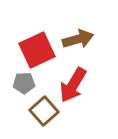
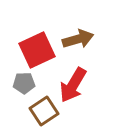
brown square: rotated 8 degrees clockwise
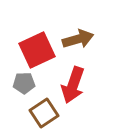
red arrow: rotated 12 degrees counterclockwise
brown square: moved 2 px down
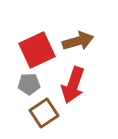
brown arrow: moved 2 px down
gray pentagon: moved 5 px right, 1 px down
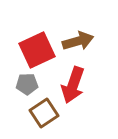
gray pentagon: moved 2 px left
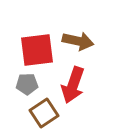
brown arrow: rotated 28 degrees clockwise
red square: rotated 18 degrees clockwise
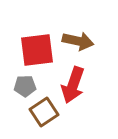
gray pentagon: moved 2 px left, 2 px down
brown square: moved 1 px up
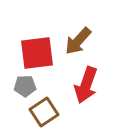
brown arrow: rotated 120 degrees clockwise
red square: moved 3 px down
red arrow: moved 13 px right
